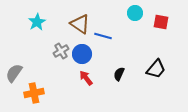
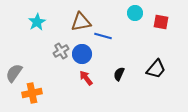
brown triangle: moved 1 px right, 2 px up; rotated 45 degrees counterclockwise
orange cross: moved 2 px left
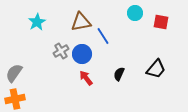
blue line: rotated 42 degrees clockwise
orange cross: moved 17 px left, 6 px down
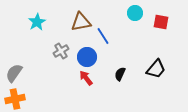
blue circle: moved 5 px right, 3 px down
black semicircle: moved 1 px right
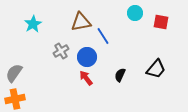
cyan star: moved 4 px left, 2 px down
black semicircle: moved 1 px down
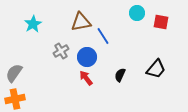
cyan circle: moved 2 px right
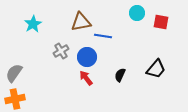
blue line: rotated 48 degrees counterclockwise
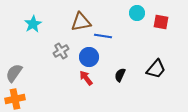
blue circle: moved 2 px right
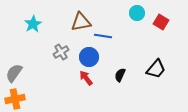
red square: rotated 21 degrees clockwise
gray cross: moved 1 px down
